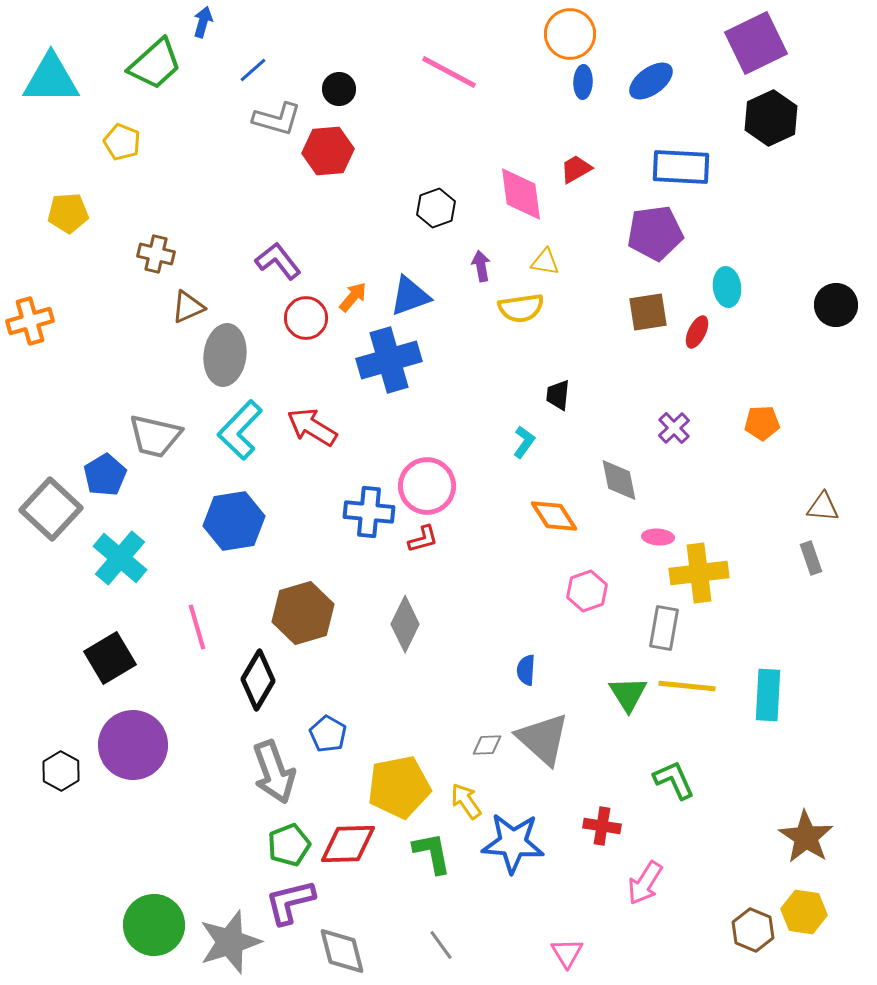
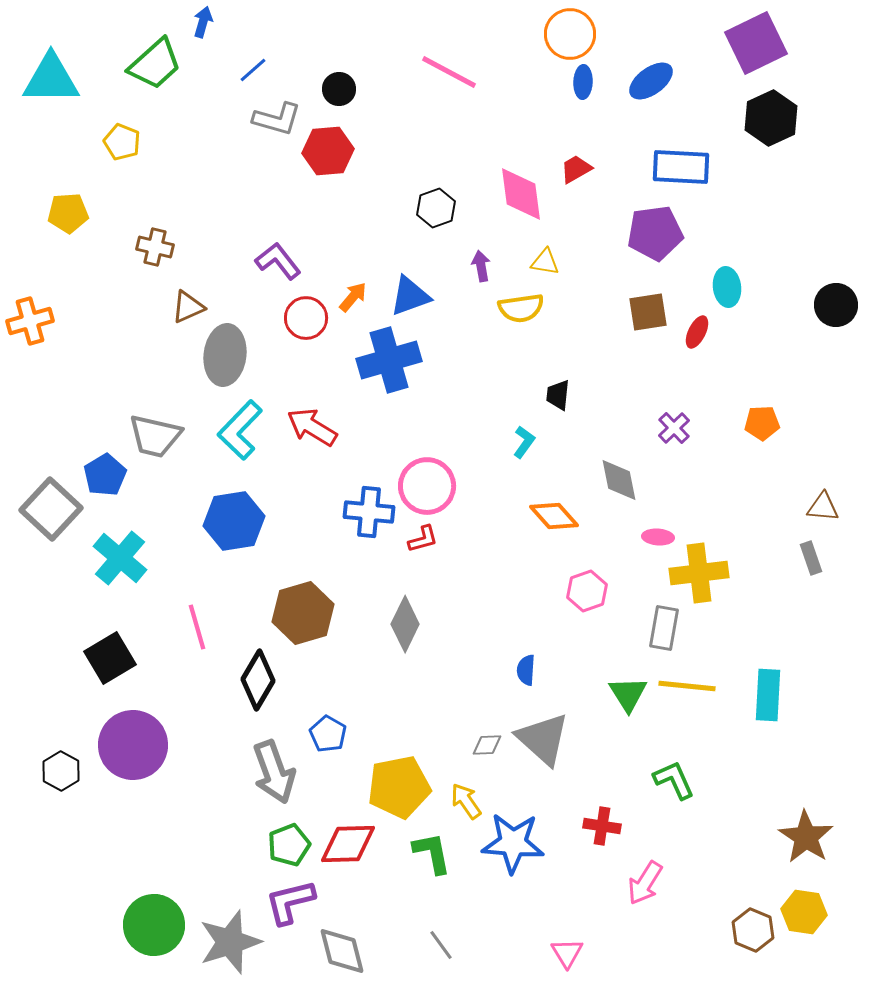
brown cross at (156, 254): moved 1 px left, 7 px up
orange diamond at (554, 516): rotated 9 degrees counterclockwise
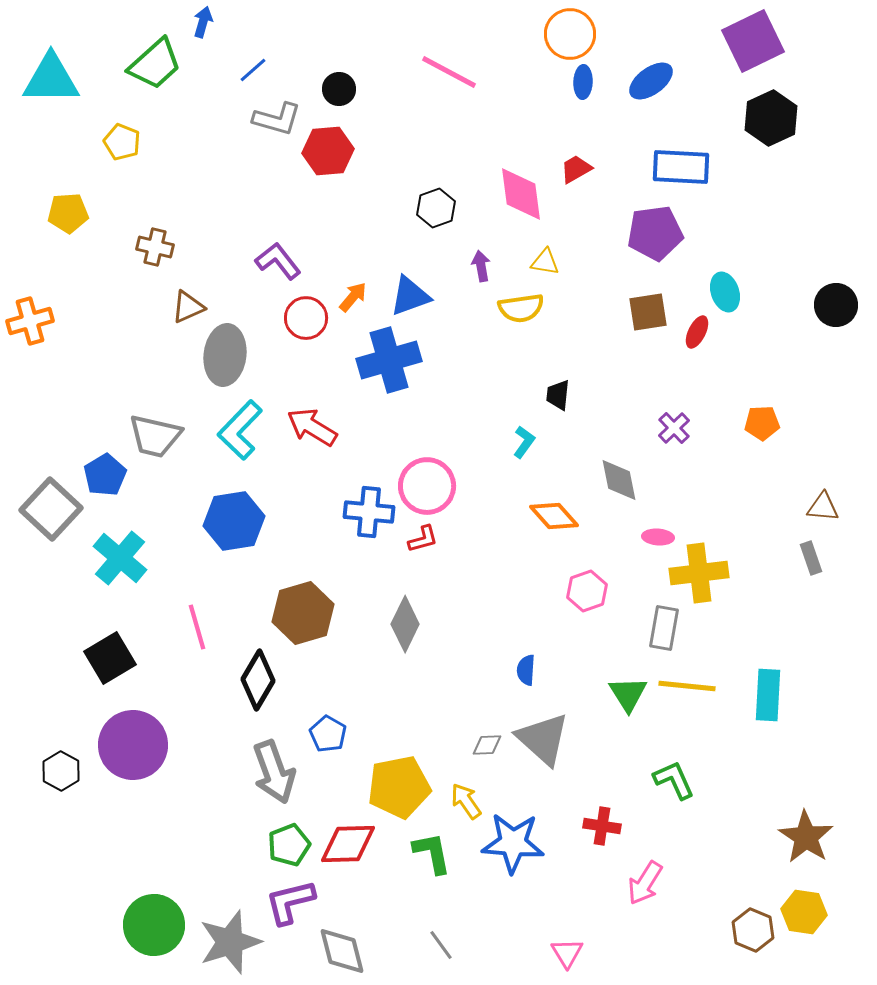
purple square at (756, 43): moved 3 px left, 2 px up
cyan ellipse at (727, 287): moved 2 px left, 5 px down; rotated 12 degrees counterclockwise
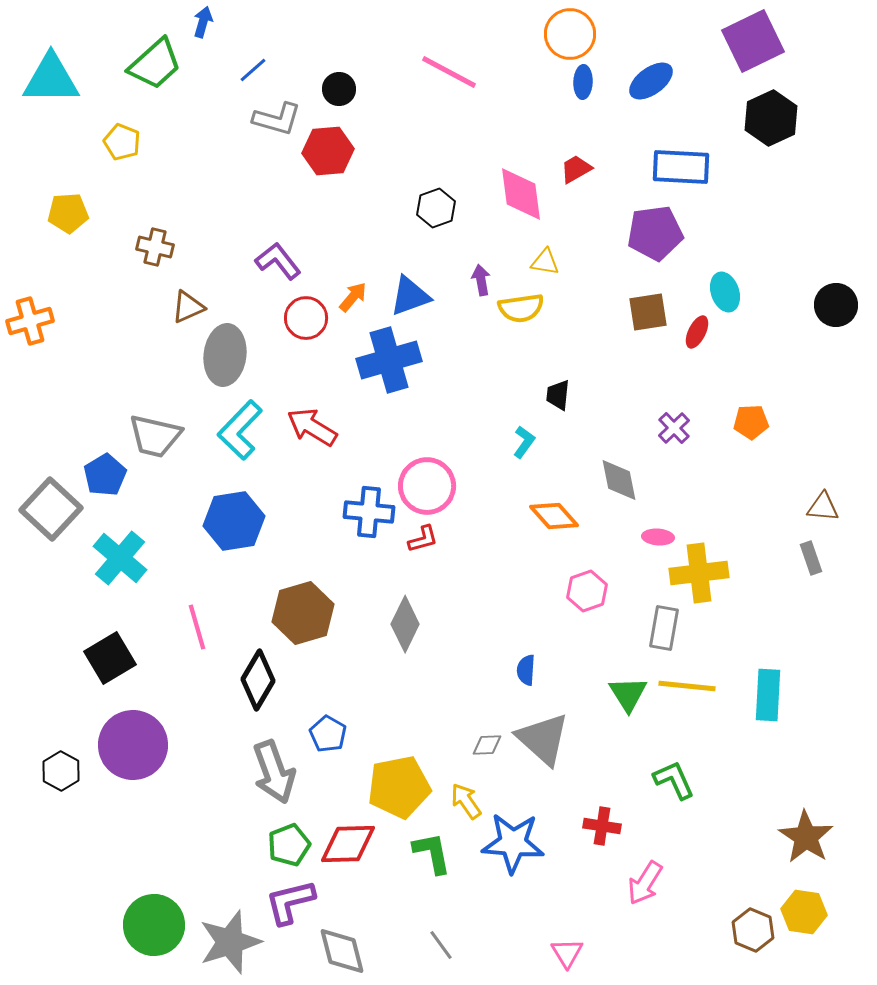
purple arrow at (481, 266): moved 14 px down
orange pentagon at (762, 423): moved 11 px left, 1 px up
